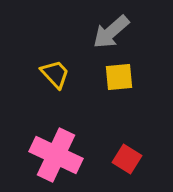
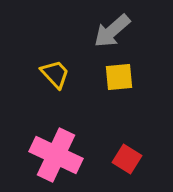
gray arrow: moved 1 px right, 1 px up
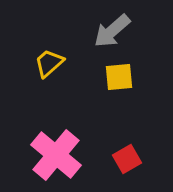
yellow trapezoid: moved 6 px left, 11 px up; rotated 88 degrees counterclockwise
pink cross: rotated 15 degrees clockwise
red square: rotated 28 degrees clockwise
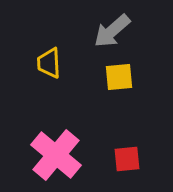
yellow trapezoid: rotated 52 degrees counterclockwise
red square: rotated 24 degrees clockwise
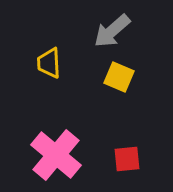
yellow square: rotated 28 degrees clockwise
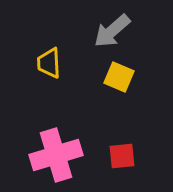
pink cross: rotated 33 degrees clockwise
red square: moved 5 px left, 3 px up
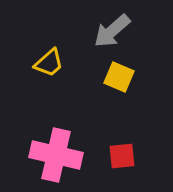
yellow trapezoid: rotated 128 degrees counterclockwise
pink cross: rotated 30 degrees clockwise
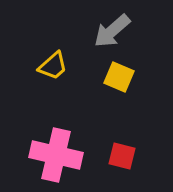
yellow trapezoid: moved 4 px right, 3 px down
red square: rotated 20 degrees clockwise
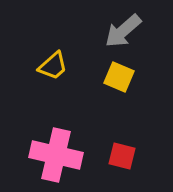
gray arrow: moved 11 px right
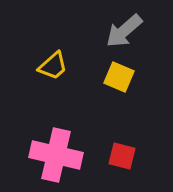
gray arrow: moved 1 px right
